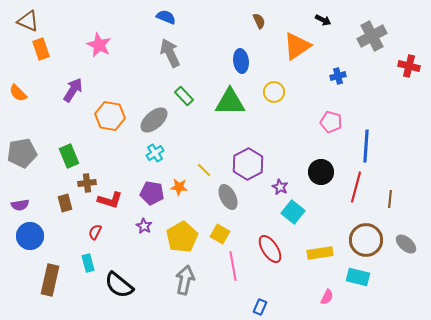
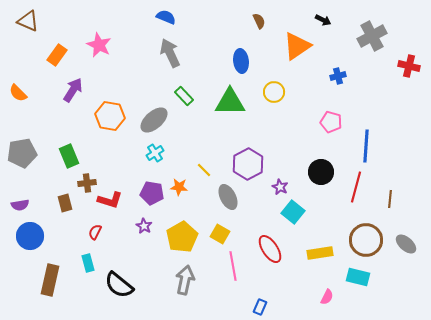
orange rectangle at (41, 49): moved 16 px right, 6 px down; rotated 55 degrees clockwise
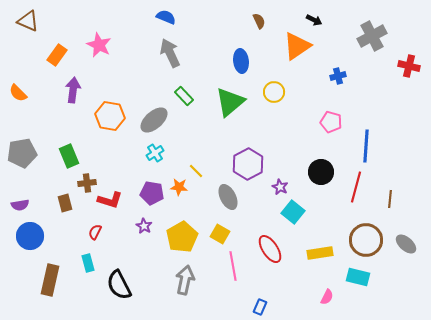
black arrow at (323, 20): moved 9 px left
purple arrow at (73, 90): rotated 25 degrees counterclockwise
green triangle at (230, 102): rotated 40 degrees counterclockwise
yellow line at (204, 170): moved 8 px left, 1 px down
black semicircle at (119, 285): rotated 24 degrees clockwise
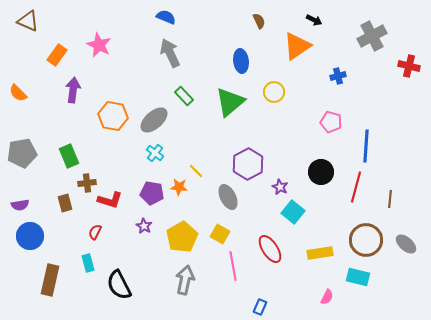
orange hexagon at (110, 116): moved 3 px right
cyan cross at (155, 153): rotated 18 degrees counterclockwise
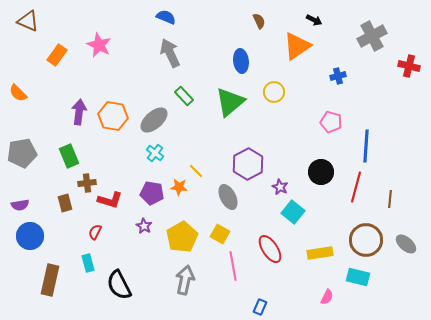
purple arrow at (73, 90): moved 6 px right, 22 px down
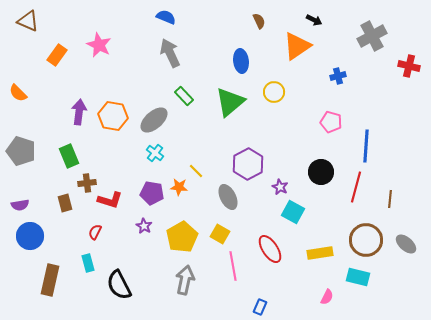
gray pentagon at (22, 153): moved 1 px left, 2 px up; rotated 28 degrees clockwise
cyan square at (293, 212): rotated 10 degrees counterclockwise
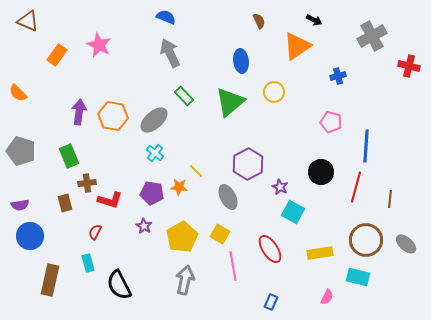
blue rectangle at (260, 307): moved 11 px right, 5 px up
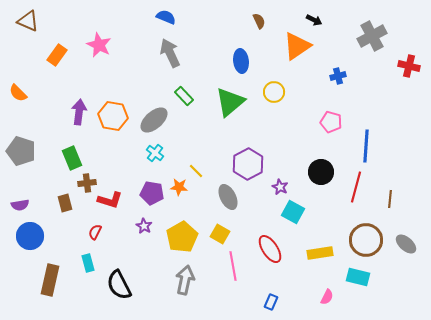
green rectangle at (69, 156): moved 3 px right, 2 px down
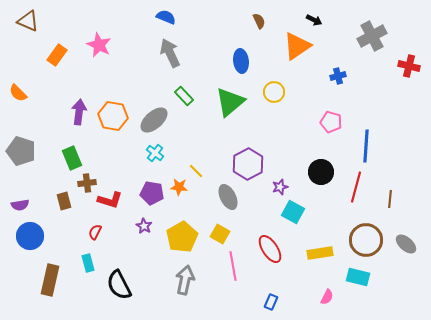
purple star at (280, 187): rotated 28 degrees clockwise
brown rectangle at (65, 203): moved 1 px left, 2 px up
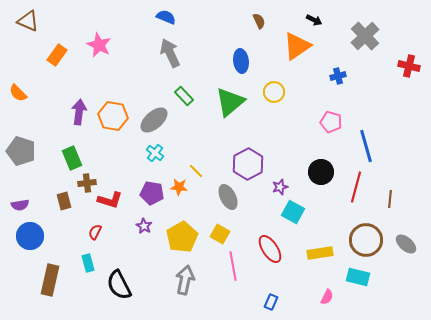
gray cross at (372, 36): moved 7 px left; rotated 16 degrees counterclockwise
blue line at (366, 146): rotated 20 degrees counterclockwise
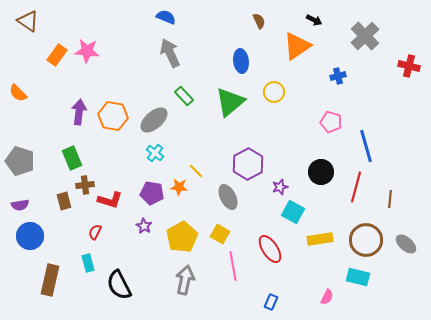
brown triangle at (28, 21): rotated 10 degrees clockwise
pink star at (99, 45): moved 12 px left, 6 px down; rotated 20 degrees counterclockwise
gray pentagon at (21, 151): moved 1 px left, 10 px down
brown cross at (87, 183): moved 2 px left, 2 px down
yellow rectangle at (320, 253): moved 14 px up
